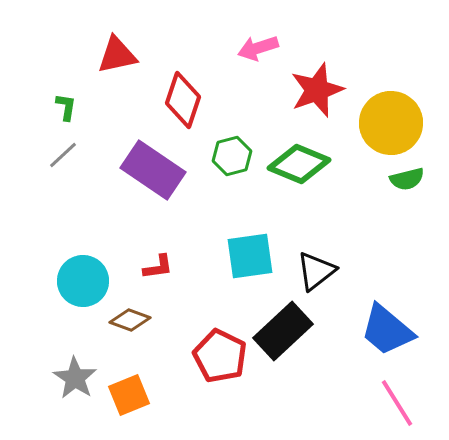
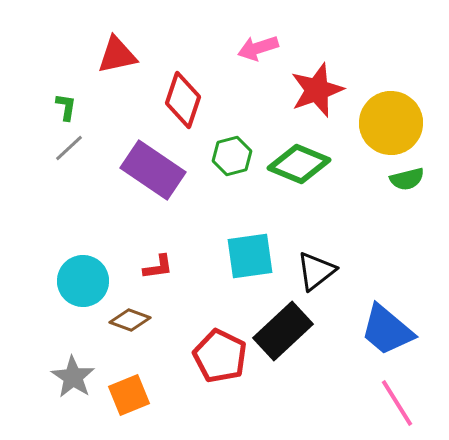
gray line: moved 6 px right, 7 px up
gray star: moved 2 px left, 1 px up
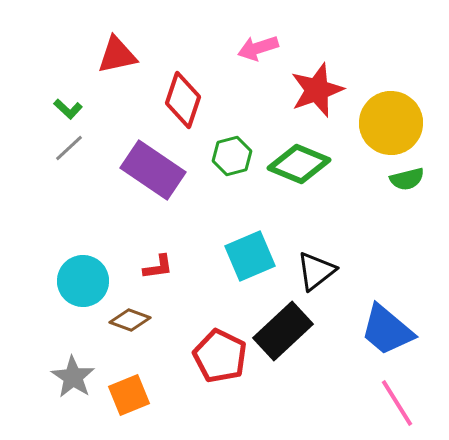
green L-shape: moved 2 px right, 2 px down; rotated 124 degrees clockwise
cyan square: rotated 15 degrees counterclockwise
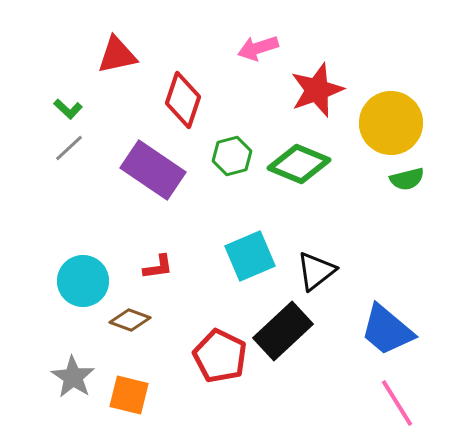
orange square: rotated 36 degrees clockwise
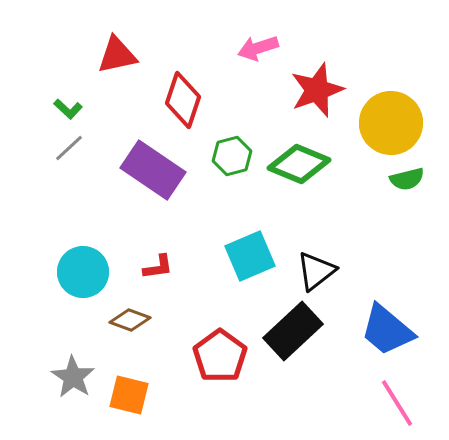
cyan circle: moved 9 px up
black rectangle: moved 10 px right
red pentagon: rotated 10 degrees clockwise
